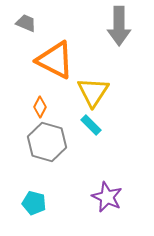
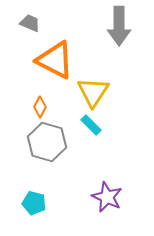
gray trapezoid: moved 4 px right
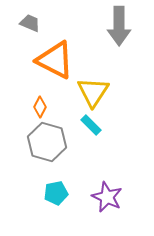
cyan pentagon: moved 22 px right, 10 px up; rotated 25 degrees counterclockwise
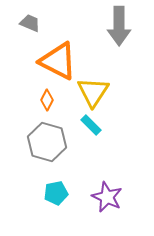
orange triangle: moved 3 px right, 1 px down
orange diamond: moved 7 px right, 7 px up
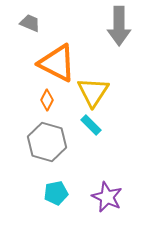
orange triangle: moved 1 px left, 2 px down
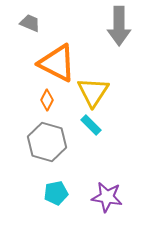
purple star: rotated 16 degrees counterclockwise
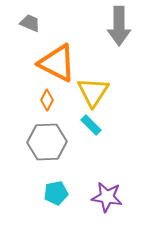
gray hexagon: rotated 18 degrees counterclockwise
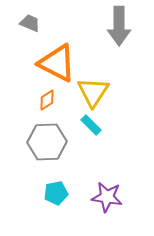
orange diamond: rotated 30 degrees clockwise
